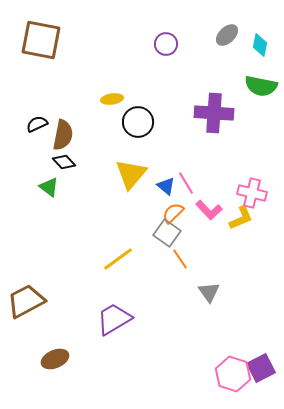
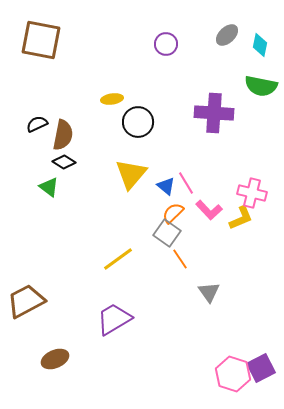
black diamond: rotated 15 degrees counterclockwise
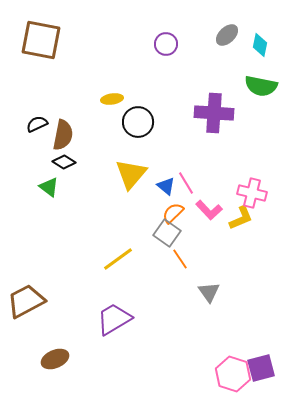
purple square: rotated 12 degrees clockwise
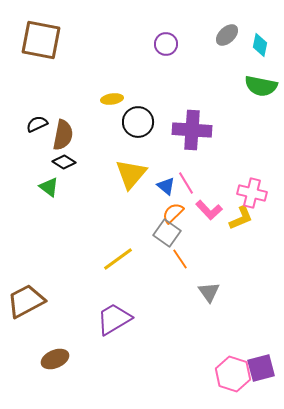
purple cross: moved 22 px left, 17 px down
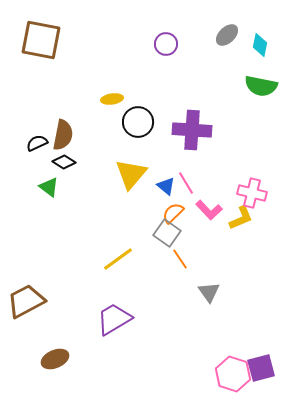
black semicircle: moved 19 px down
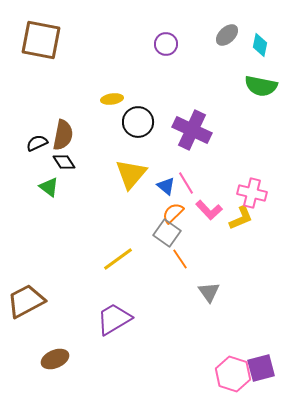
purple cross: rotated 21 degrees clockwise
black diamond: rotated 25 degrees clockwise
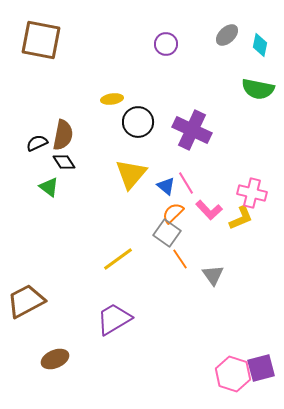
green semicircle: moved 3 px left, 3 px down
gray triangle: moved 4 px right, 17 px up
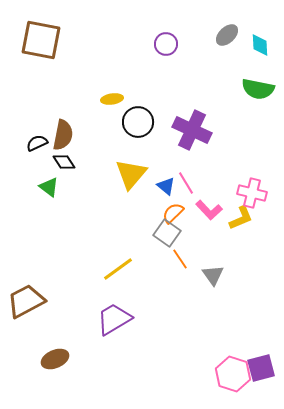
cyan diamond: rotated 15 degrees counterclockwise
yellow line: moved 10 px down
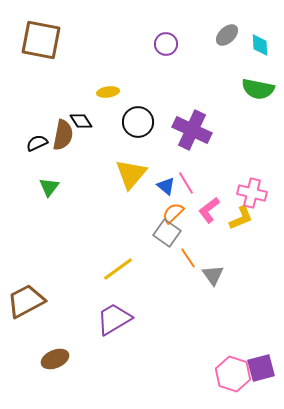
yellow ellipse: moved 4 px left, 7 px up
black diamond: moved 17 px right, 41 px up
green triangle: rotated 30 degrees clockwise
pink L-shape: rotated 96 degrees clockwise
orange line: moved 8 px right, 1 px up
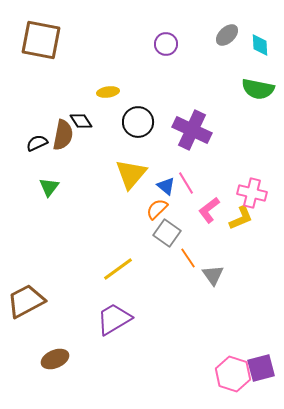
orange semicircle: moved 16 px left, 4 px up
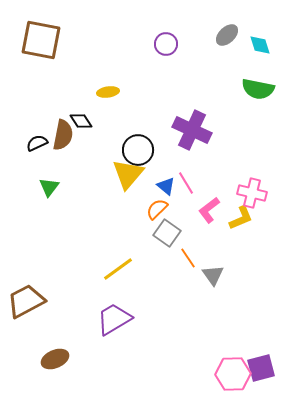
cyan diamond: rotated 15 degrees counterclockwise
black circle: moved 28 px down
yellow triangle: moved 3 px left
pink hexagon: rotated 20 degrees counterclockwise
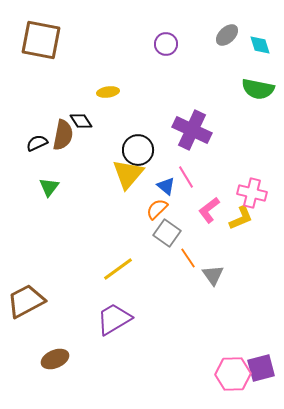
pink line: moved 6 px up
